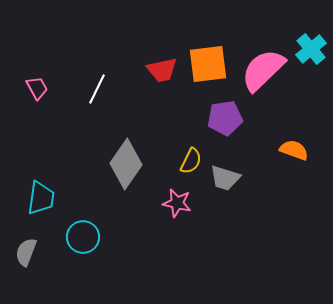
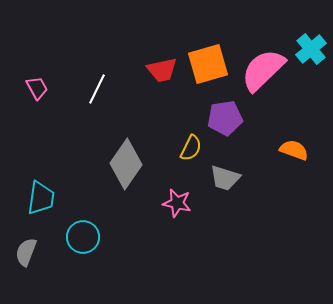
orange square: rotated 9 degrees counterclockwise
yellow semicircle: moved 13 px up
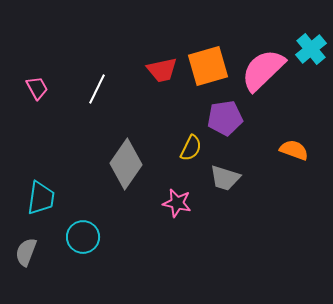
orange square: moved 2 px down
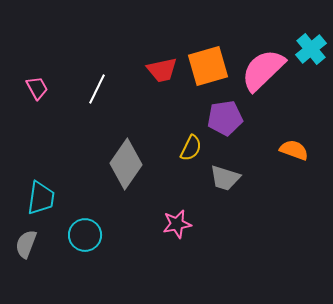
pink star: moved 21 px down; rotated 24 degrees counterclockwise
cyan circle: moved 2 px right, 2 px up
gray semicircle: moved 8 px up
